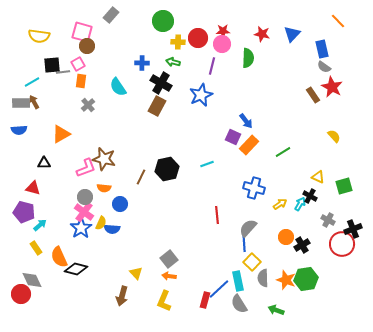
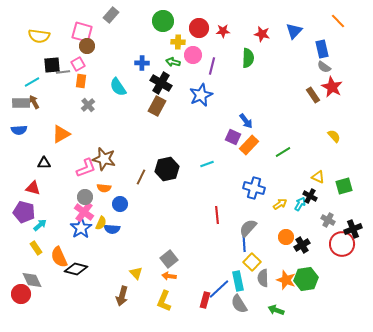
blue triangle at (292, 34): moved 2 px right, 3 px up
red circle at (198, 38): moved 1 px right, 10 px up
pink circle at (222, 44): moved 29 px left, 11 px down
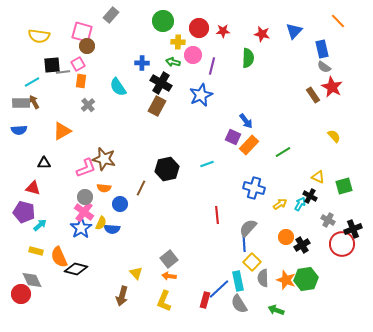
orange triangle at (61, 134): moved 1 px right, 3 px up
brown line at (141, 177): moved 11 px down
yellow rectangle at (36, 248): moved 3 px down; rotated 40 degrees counterclockwise
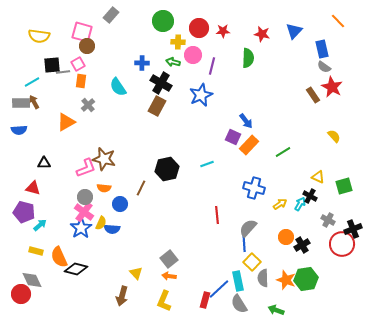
orange triangle at (62, 131): moved 4 px right, 9 px up
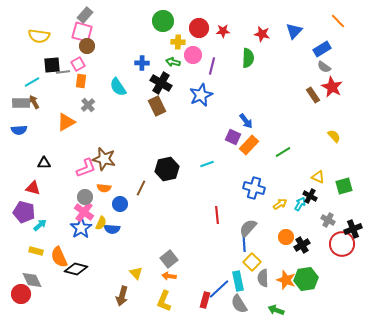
gray rectangle at (111, 15): moved 26 px left
blue rectangle at (322, 49): rotated 72 degrees clockwise
brown rectangle at (157, 106): rotated 54 degrees counterclockwise
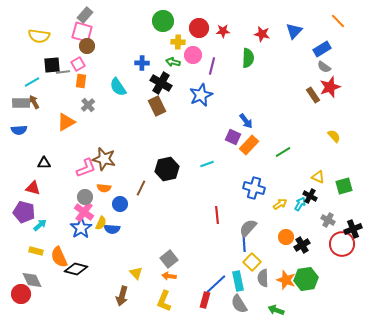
red star at (332, 87): moved 2 px left; rotated 25 degrees clockwise
blue line at (219, 289): moved 3 px left, 5 px up
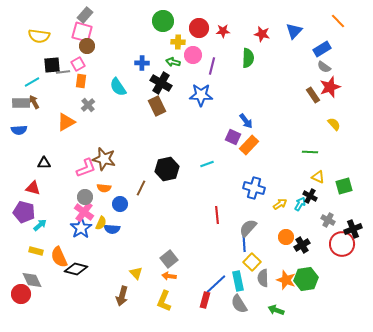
blue star at (201, 95): rotated 25 degrees clockwise
yellow semicircle at (334, 136): moved 12 px up
green line at (283, 152): moved 27 px right; rotated 35 degrees clockwise
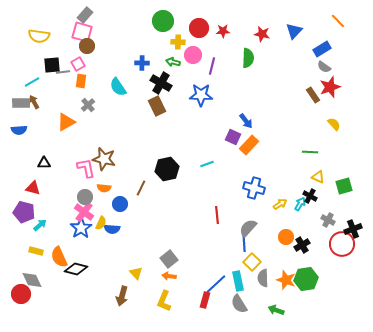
pink L-shape at (86, 168): rotated 80 degrees counterclockwise
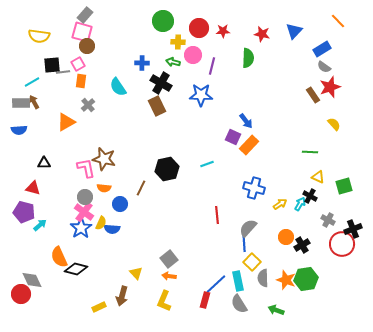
yellow rectangle at (36, 251): moved 63 px right, 56 px down; rotated 40 degrees counterclockwise
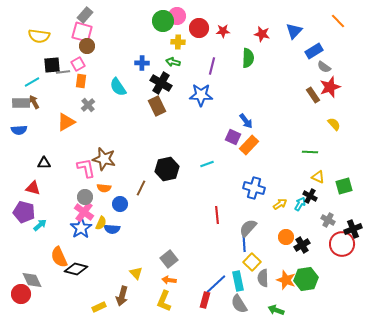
blue rectangle at (322, 49): moved 8 px left, 2 px down
pink circle at (193, 55): moved 16 px left, 39 px up
orange arrow at (169, 276): moved 4 px down
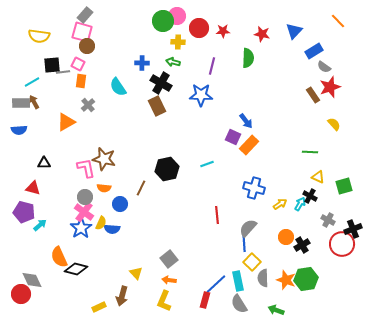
pink square at (78, 64): rotated 32 degrees counterclockwise
